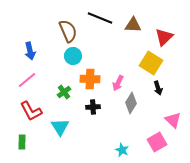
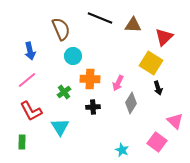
brown semicircle: moved 7 px left, 2 px up
pink triangle: moved 2 px right, 1 px down
pink square: rotated 24 degrees counterclockwise
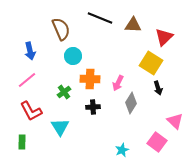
cyan star: rotated 24 degrees clockwise
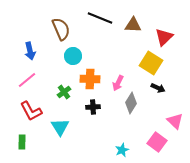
black arrow: rotated 48 degrees counterclockwise
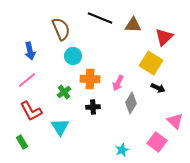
green rectangle: rotated 32 degrees counterclockwise
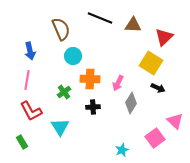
pink line: rotated 42 degrees counterclockwise
pink square: moved 2 px left, 4 px up; rotated 18 degrees clockwise
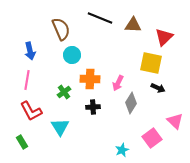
cyan circle: moved 1 px left, 1 px up
yellow square: rotated 20 degrees counterclockwise
pink square: moved 3 px left
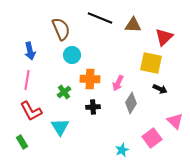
black arrow: moved 2 px right, 1 px down
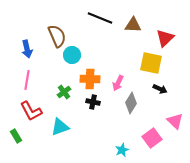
brown semicircle: moved 4 px left, 7 px down
red triangle: moved 1 px right, 1 px down
blue arrow: moved 3 px left, 2 px up
black cross: moved 5 px up; rotated 16 degrees clockwise
cyan triangle: rotated 42 degrees clockwise
green rectangle: moved 6 px left, 6 px up
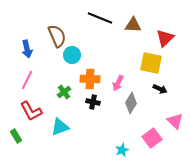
pink line: rotated 18 degrees clockwise
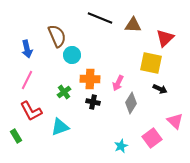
cyan star: moved 1 px left, 4 px up
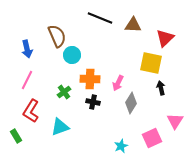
black arrow: moved 1 px right, 1 px up; rotated 128 degrees counterclockwise
red L-shape: rotated 60 degrees clockwise
pink triangle: rotated 18 degrees clockwise
pink square: rotated 12 degrees clockwise
